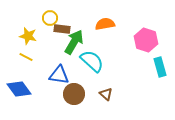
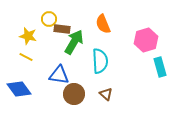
yellow circle: moved 1 px left, 1 px down
orange semicircle: moved 2 px left; rotated 102 degrees counterclockwise
pink hexagon: rotated 25 degrees clockwise
cyan semicircle: moved 8 px right; rotated 45 degrees clockwise
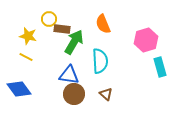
blue triangle: moved 10 px right
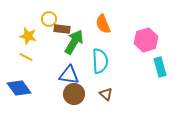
blue diamond: moved 1 px up
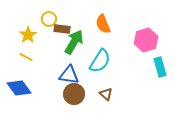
yellow star: moved 1 px up; rotated 24 degrees clockwise
cyan semicircle: rotated 35 degrees clockwise
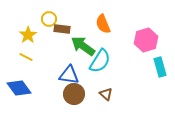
green arrow: moved 9 px right, 4 px down; rotated 85 degrees counterclockwise
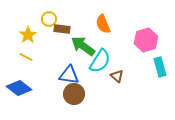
blue diamond: rotated 15 degrees counterclockwise
brown triangle: moved 11 px right, 18 px up
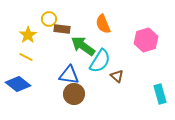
cyan rectangle: moved 27 px down
blue diamond: moved 1 px left, 4 px up
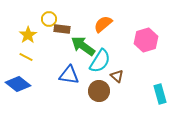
orange semicircle: rotated 72 degrees clockwise
brown circle: moved 25 px right, 3 px up
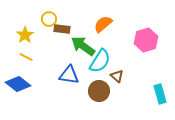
yellow star: moved 3 px left
